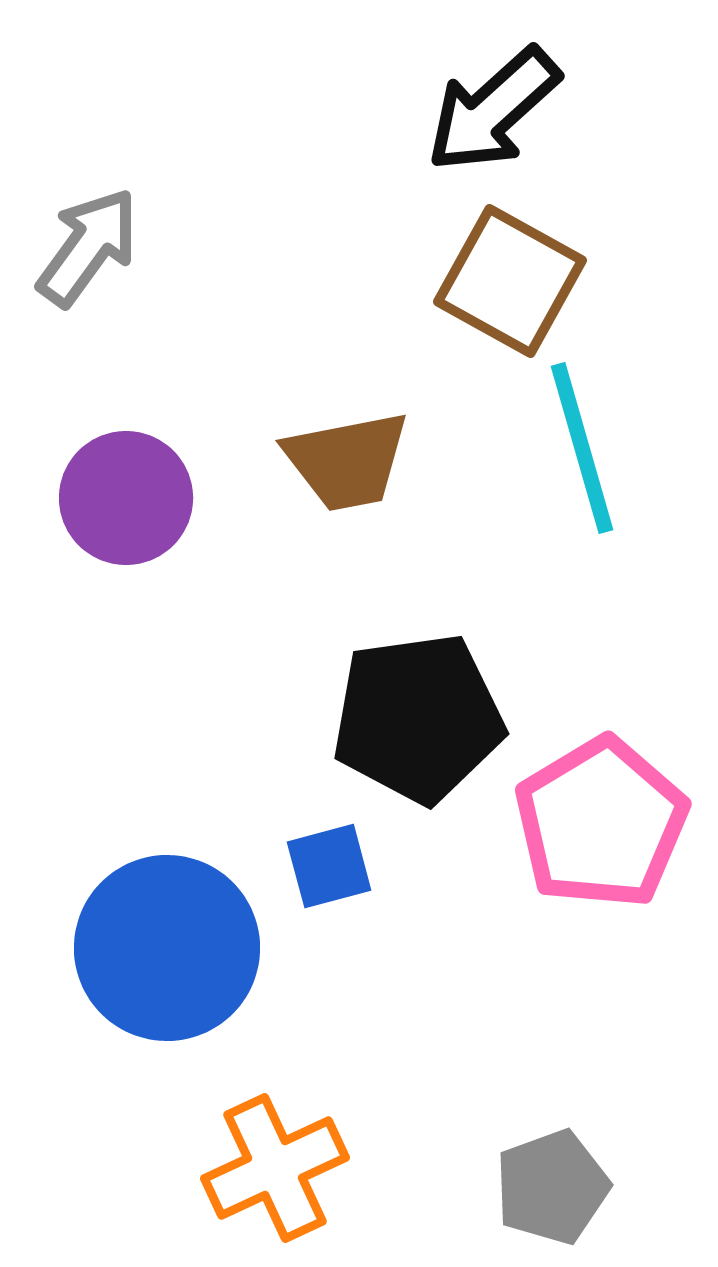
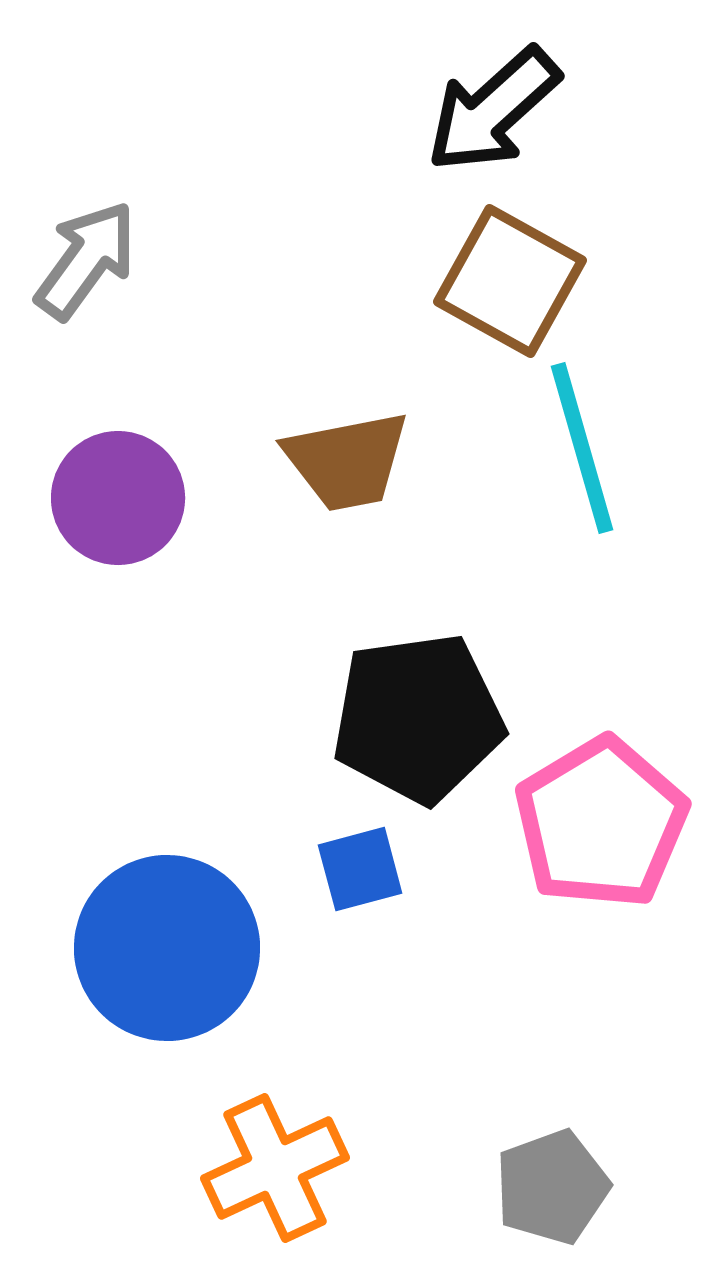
gray arrow: moved 2 px left, 13 px down
purple circle: moved 8 px left
blue square: moved 31 px right, 3 px down
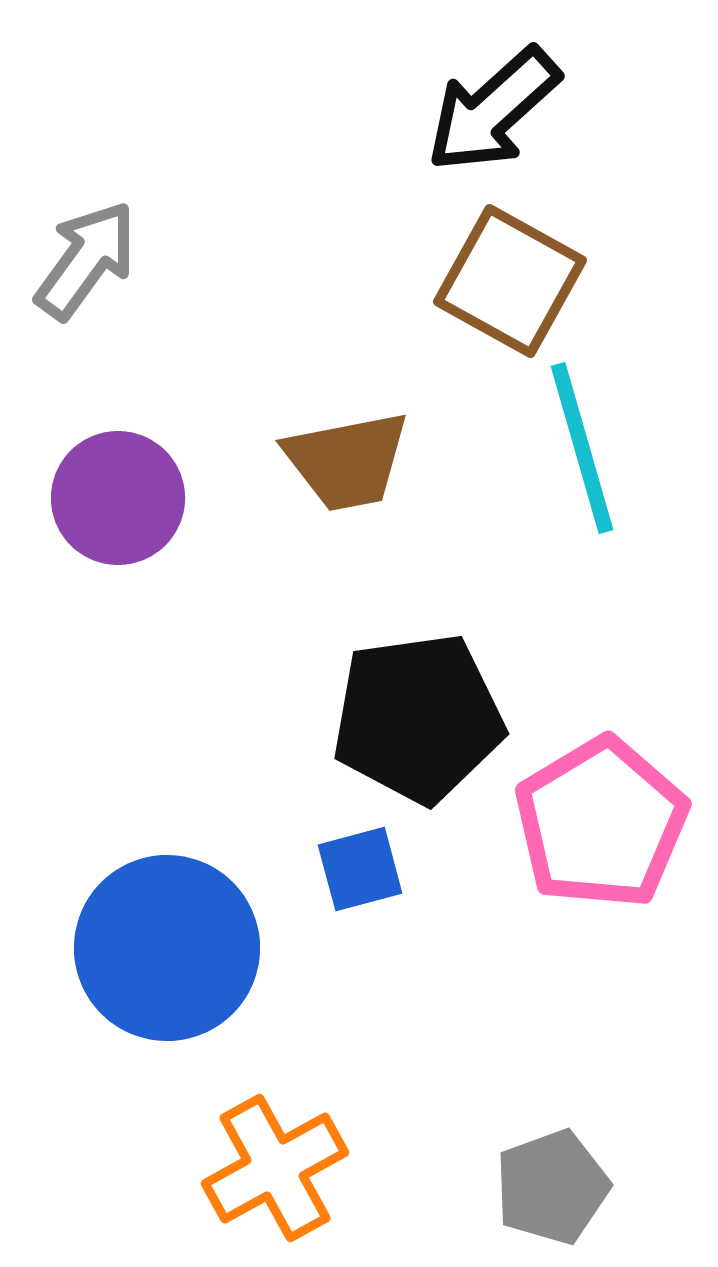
orange cross: rotated 4 degrees counterclockwise
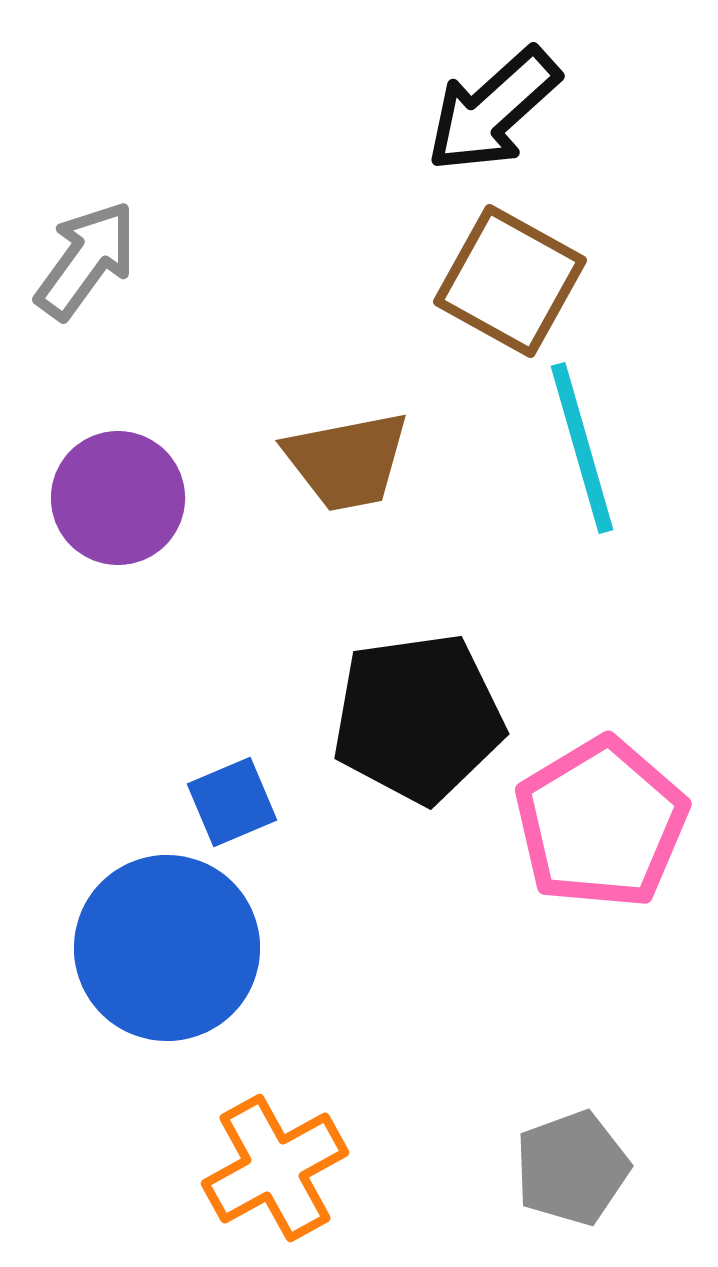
blue square: moved 128 px left, 67 px up; rotated 8 degrees counterclockwise
gray pentagon: moved 20 px right, 19 px up
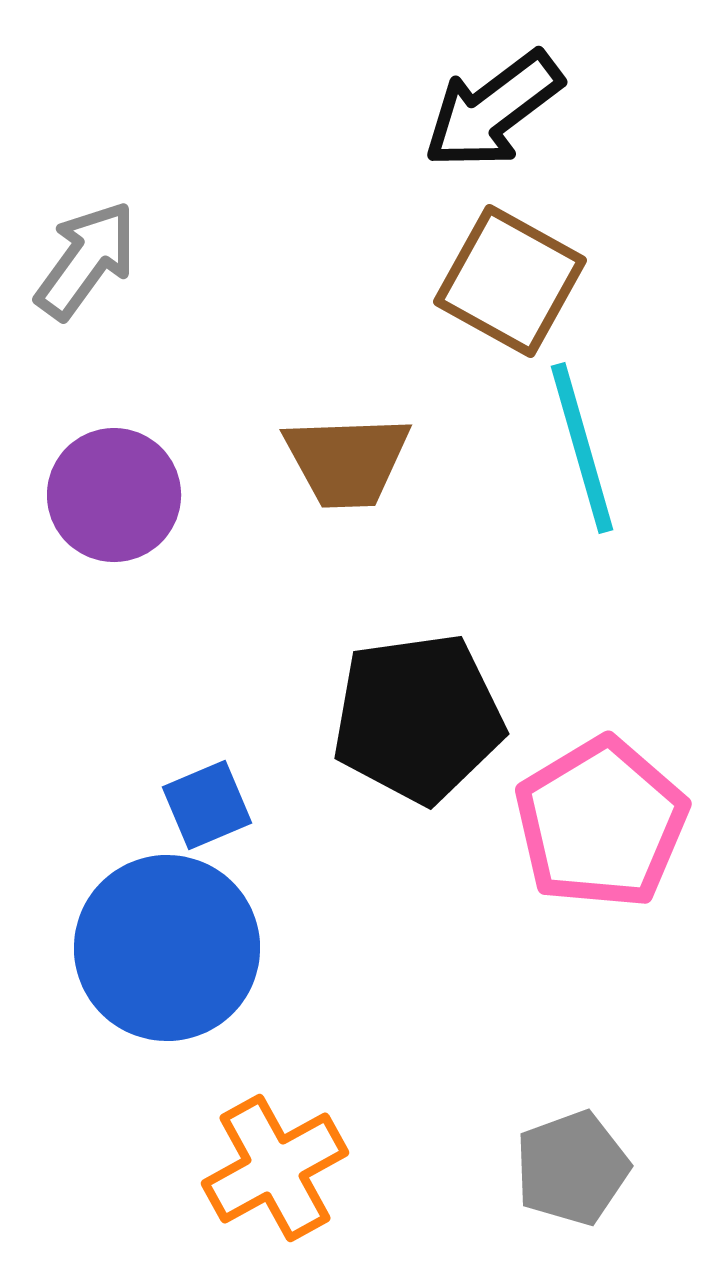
black arrow: rotated 5 degrees clockwise
brown trapezoid: rotated 9 degrees clockwise
purple circle: moved 4 px left, 3 px up
blue square: moved 25 px left, 3 px down
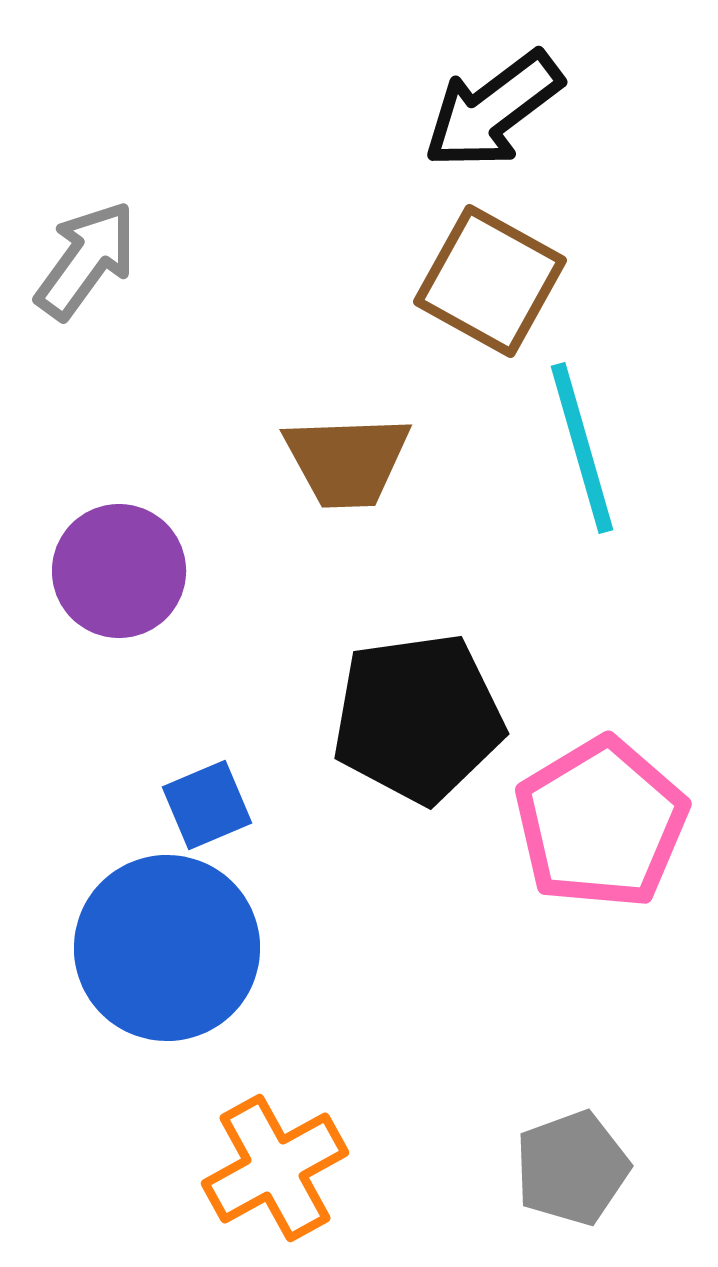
brown square: moved 20 px left
purple circle: moved 5 px right, 76 px down
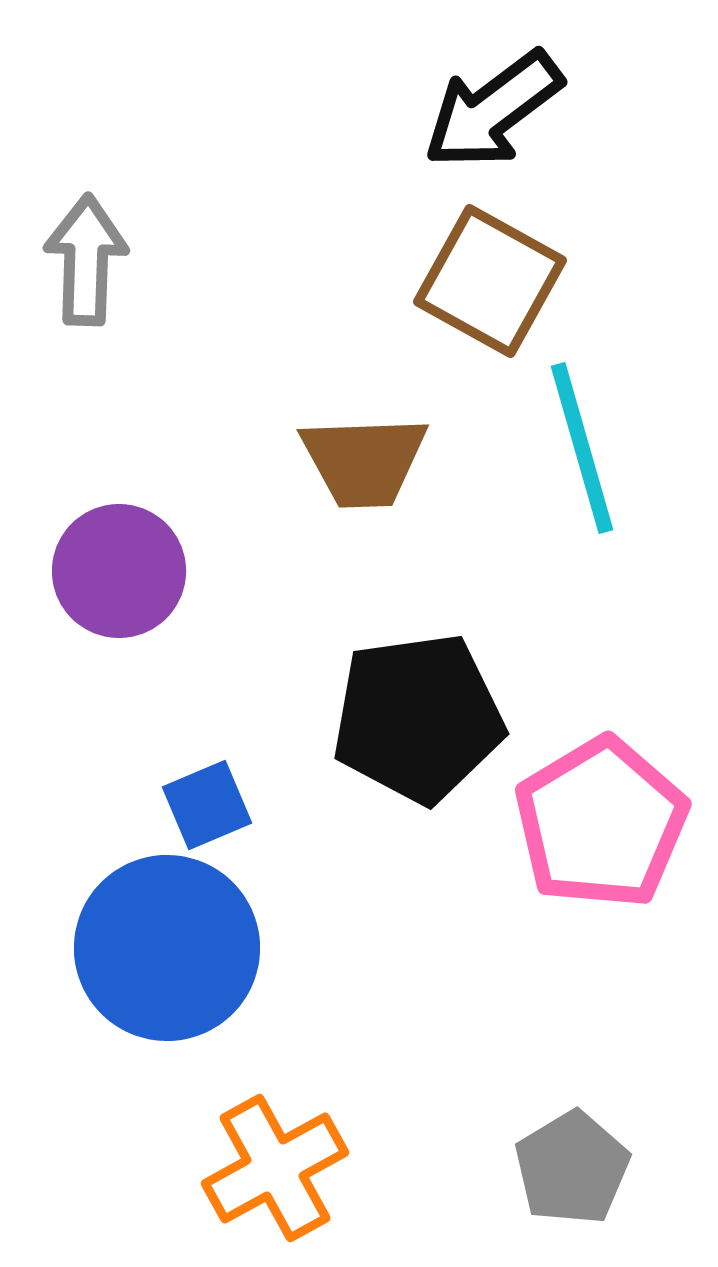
gray arrow: rotated 34 degrees counterclockwise
brown trapezoid: moved 17 px right
gray pentagon: rotated 11 degrees counterclockwise
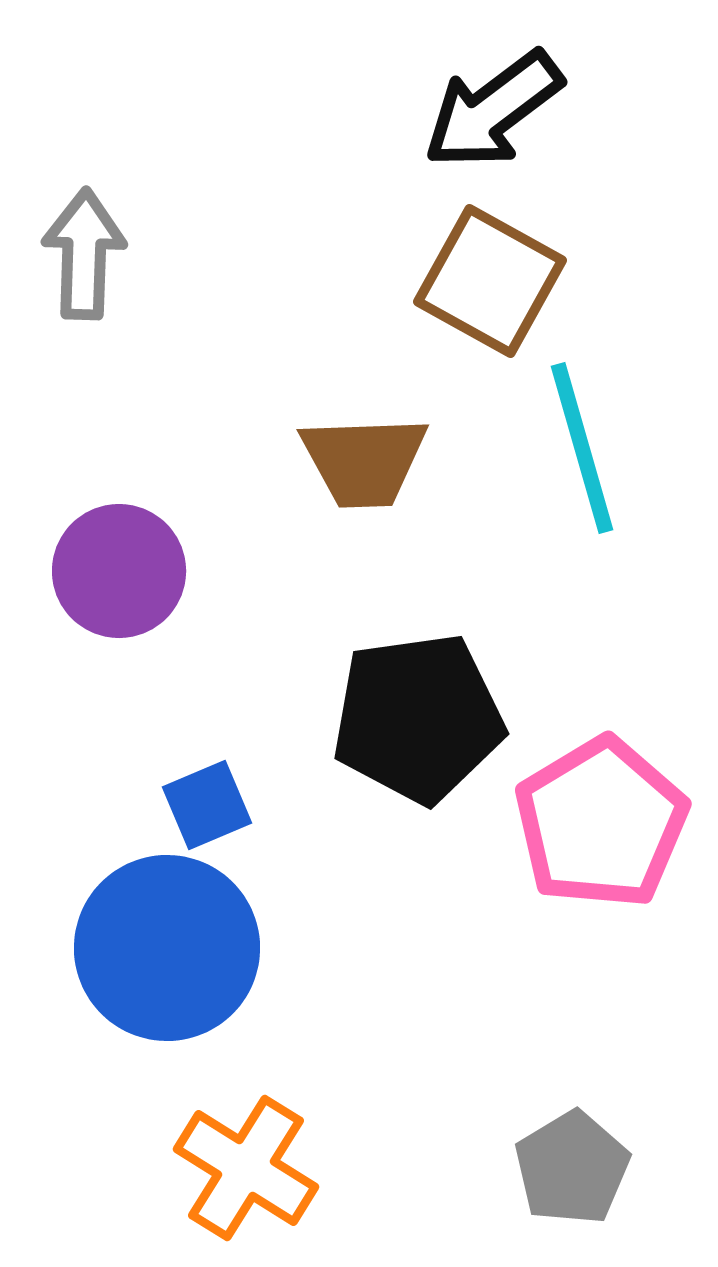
gray arrow: moved 2 px left, 6 px up
orange cross: moved 29 px left; rotated 29 degrees counterclockwise
